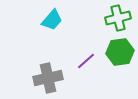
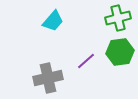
cyan trapezoid: moved 1 px right, 1 px down
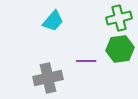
green cross: moved 1 px right
green hexagon: moved 3 px up
purple line: rotated 42 degrees clockwise
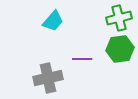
purple line: moved 4 px left, 2 px up
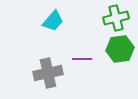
green cross: moved 3 px left
gray cross: moved 5 px up
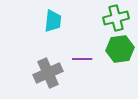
cyan trapezoid: rotated 35 degrees counterclockwise
gray cross: rotated 12 degrees counterclockwise
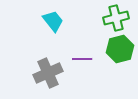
cyan trapezoid: rotated 45 degrees counterclockwise
green hexagon: rotated 8 degrees counterclockwise
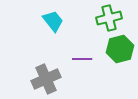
green cross: moved 7 px left
gray cross: moved 2 px left, 6 px down
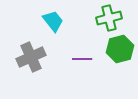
gray cross: moved 15 px left, 22 px up
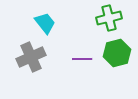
cyan trapezoid: moved 8 px left, 2 px down
green hexagon: moved 3 px left, 4 px down
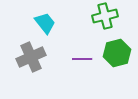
green cross: moved 4 px left, 2 px up
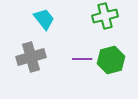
cyan trapezoid: moved 1 px left, 4 px up
green hexagon: moved 6 px left, 7 px down
gray cross: rotated 8 degrees clockwise
